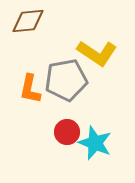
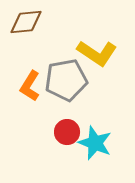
brown diamond: moved 2 px left, 1 px down
orange L-shape: moved 3 px up; rotated 20 degrees clockwise
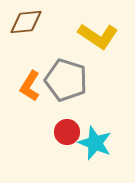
yellow L-shape: moved 1 px right, 17 px up
gray pentagon: rotated 27 degrees clockwise
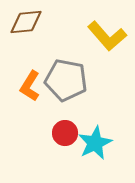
yellow L-shape: moved 9 px right; rotated 15 degrees clockwise
gray pentagon: rotated 6 degrees counterclockwise
red circle: moved 2 px left, 1 px down
cyan star: rotated 24 degrees clockwise
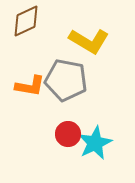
brown diamond: moved 1 px up; rotated 20 degrees counterclockwise
yellow L-shape: moved 18 px left, 5 px down; rotated 18 degrees counterclockwise
orange L-shape: rotated 112 degrees counterclockwise
red circle: moved 3 px right, 1 px down
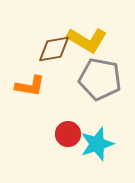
brown diamond: moved 28 px right, 28 px down; rotated 16 degrees clockwise
yellow L-shape: moved 2 px left, 1 px up
gray pentagon: moved 34 px right, 1 px up
cyan star: moved 2 px right, 1 px down; rotated 8 degrees clockwise
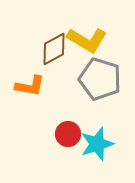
brown diamond: rotated 20 degrees counterclockwise
gray pentagon: rotated 6 degrees clockwise
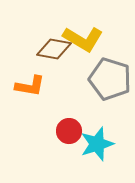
yellow L-shape: moved 4 px left, 1 px up
brown diamond: rotated 40 degrees clockwise
gray pentagon: moved 10 px right
red circle: moved 1 px right, 3 px up
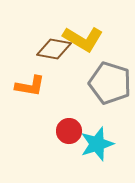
gray pentagon: moved 4 px down
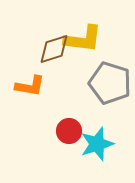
yellow L-shape: rotated 24 degrees counterclockwise
brown diamond: rotated 28 degrees counterclockwise
